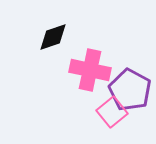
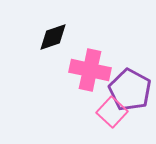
pink square: rotated 8 degrees counterclockwise
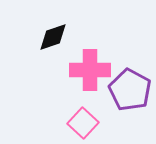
pink cross: rotated 12 degrees counterclockwise
pink square: moved 29 px left, 11 px down
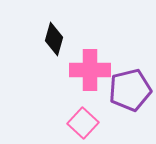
black diamond: moved 1 px right, 2 px down; rotated 56 degrees counterclockwise
purple pentagon: rotated 30 degrees clockwise
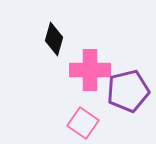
purple pentagon: moved 2 px left, 1 px down
pink square: rotated 8 degrees counterclockwise
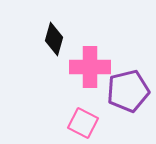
pink cross: moved 3 px up
pink square: rotated 8 degrees counterclockwise
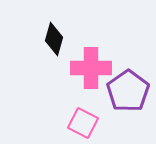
pink cross: moved 1 px right, 1 px down
purple pentagon: rotated 21 degrees counterclockwise
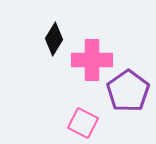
black diamond: rotated 16 degrees clockwise
pink cross: moved 1 px right, 8 px up
